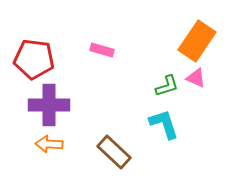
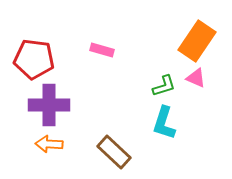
green L-shape: moved 3 px left
cyan L-shape: moved 1 px up; rotated 144 degrees counterclockwise
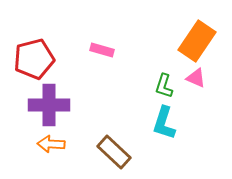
red pentagon: rotated 21 degrees counterclockwise
green L-shape: rotated 125 degrees clockwise
orange arrow: moved 2 px right
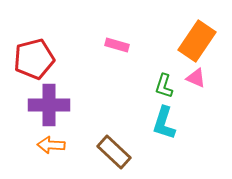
pink rectangle: moved 15 px right, 5 px up
orange arrow: moved 1 px down
